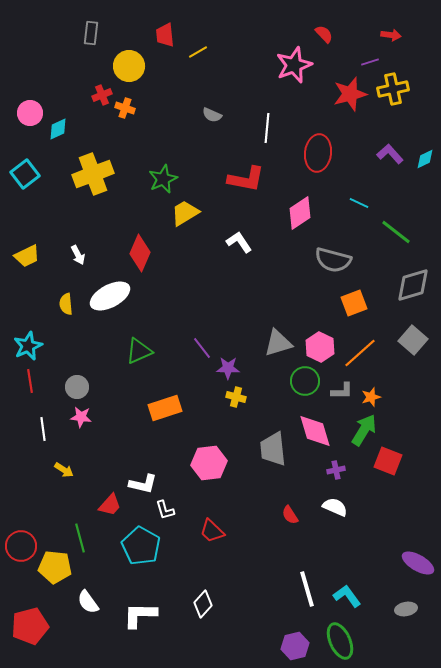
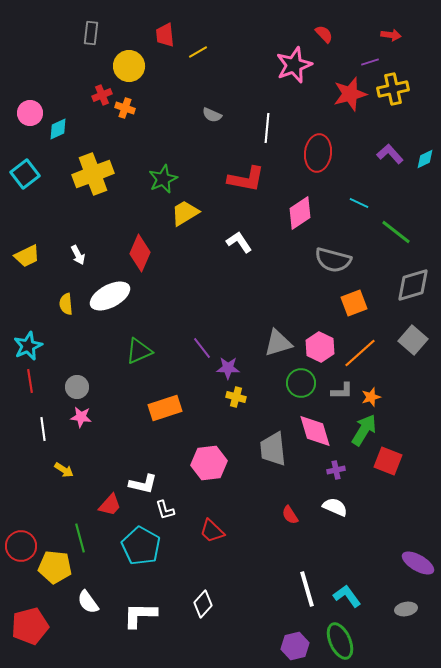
green circle at (305, 381): moved 4 px left, 2 px down
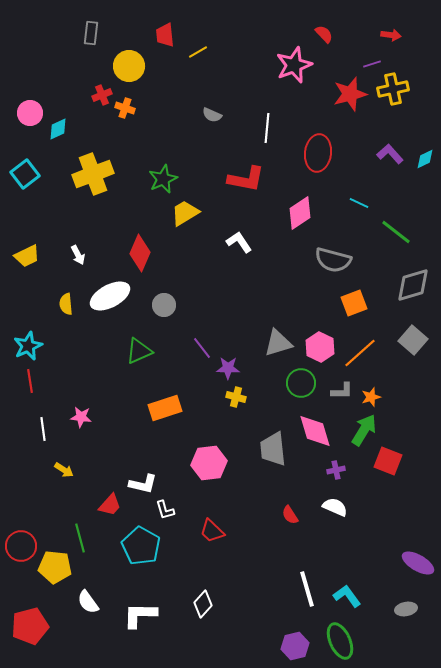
purple line at (370, 62): moved 2 px right, 2 px down
gray circle at (77, 387): moved 87 px right, 82 px up
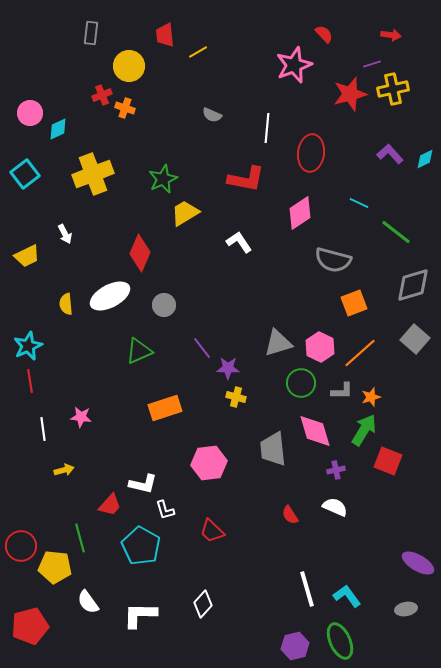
red ellipse at (318, 153): moved 7 px left
white arrow at (78, 255): moved 13 px left, 21 px up
gray square at (413, 340): moved 2 px right, 1 px up
yellow arrow at (64, 470): rotated 48 degrees counterclockwise
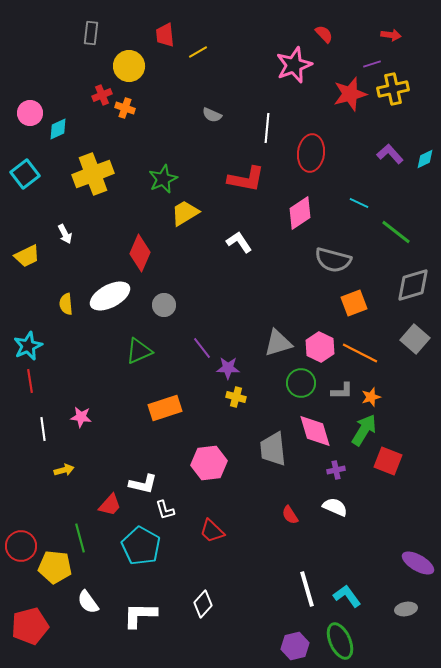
orange line at (360, 353): rotated 69 degrees clockwise
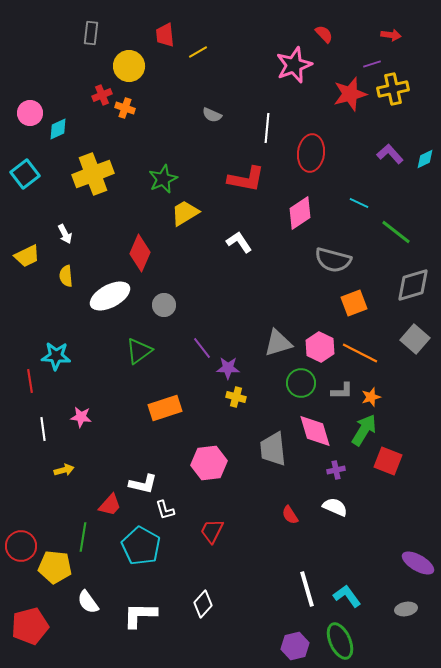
yellow semicircle at (66, 304): moved 28 px up
cyan star at (28, 346): moved 28 px right, 10 px down; rotated 28 degrees clockwise
green triangle at (139, 351): rotated 12 degrees counterclockwise
red trapezoid at (212, 531): rotated 72 degrees clockwise
green line at (80, 538): moved 3 px right, 1 px up; rotated 24 degrees clockwise
